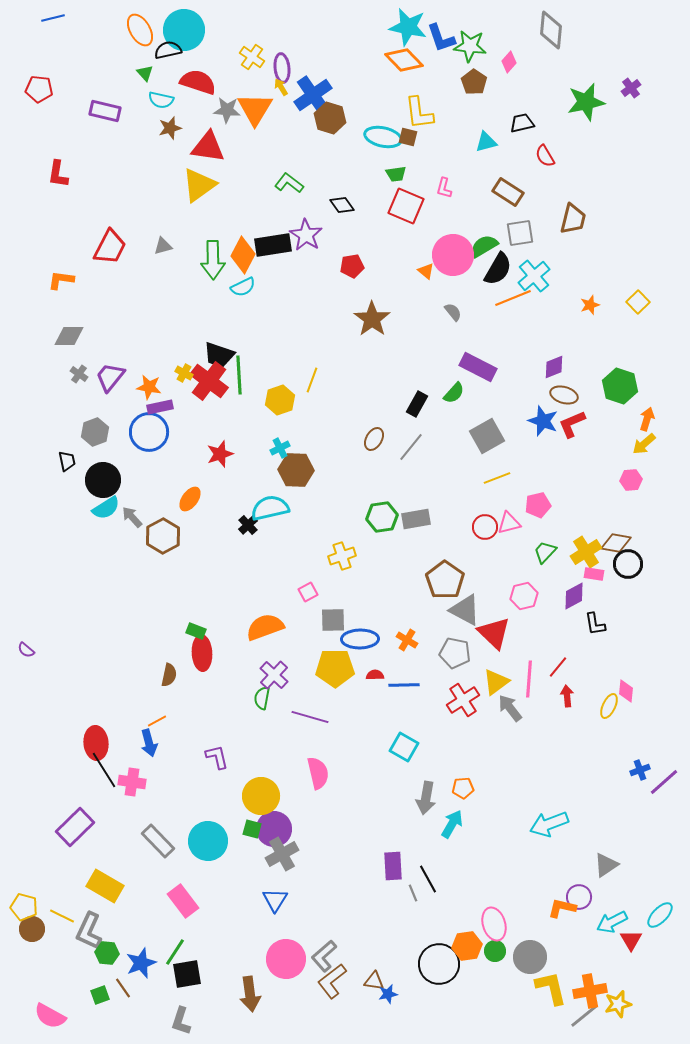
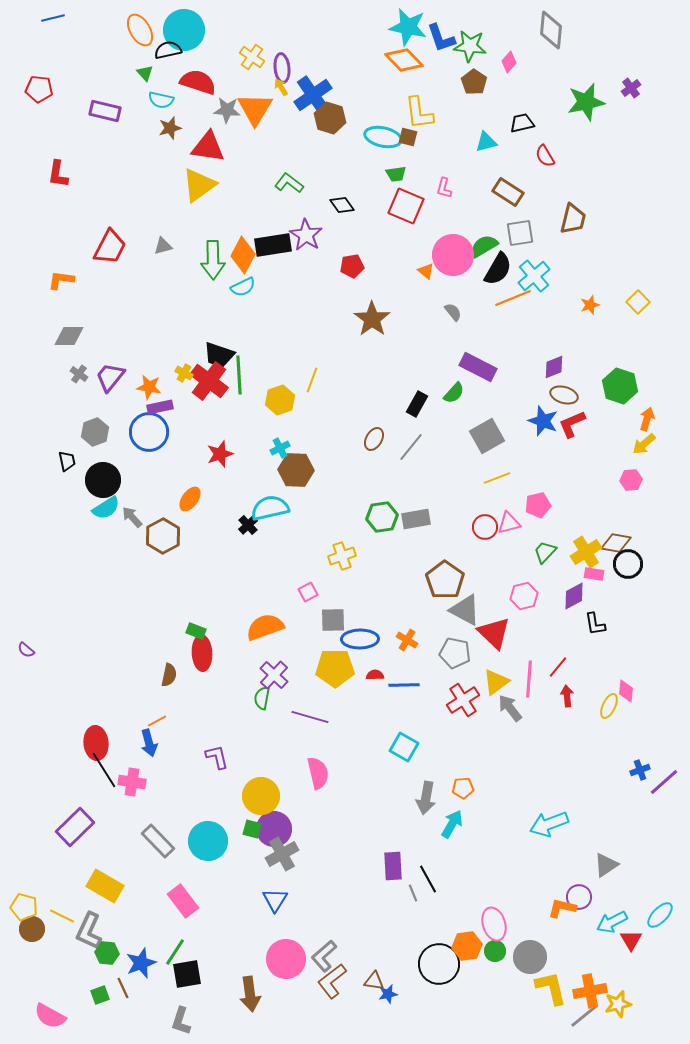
brown line at (123, 988): rotated 10 degrees clockwise
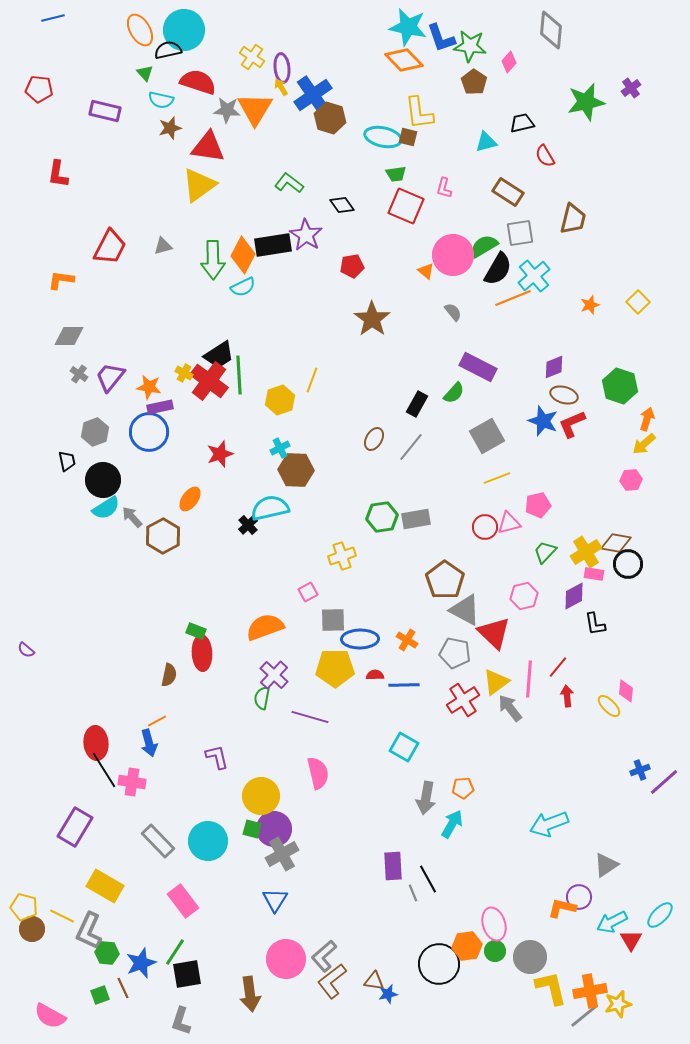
black trapezoid at (219, 355): rotated 52 degrees counterclockwise
yellow ellipse at (609, 706): rotated 70 degrees counterclockwise
purple rectangle at (75, 827): rotated 15 degrees counterclockwise
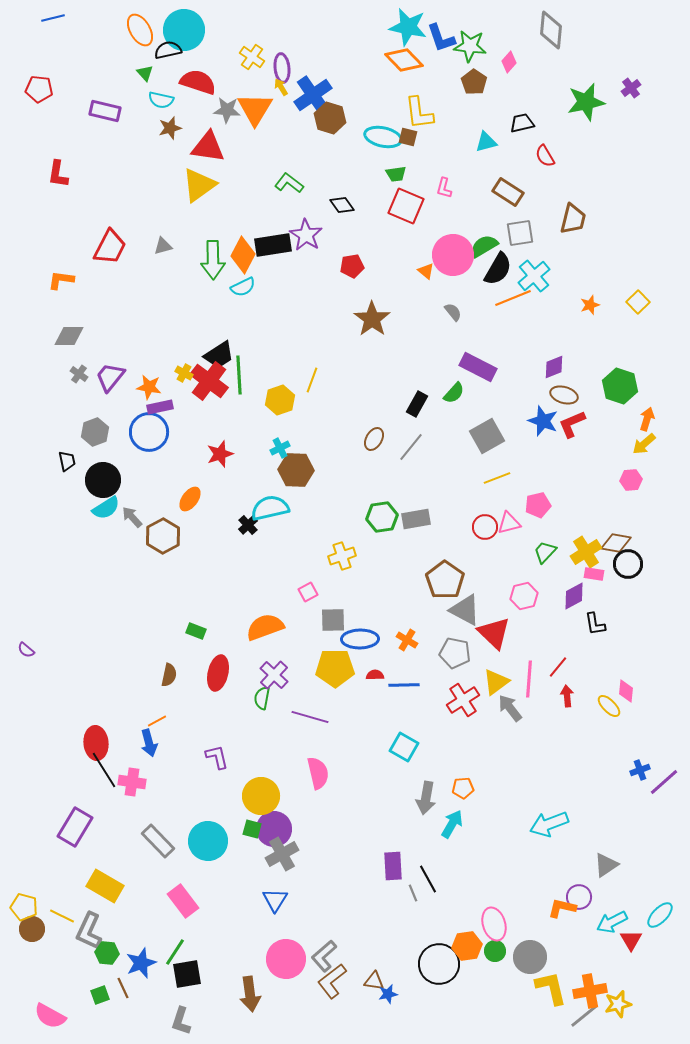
red ellipse at (202, 653): moved 16 px right, 20 px down; rotated 16 degrees clockwise
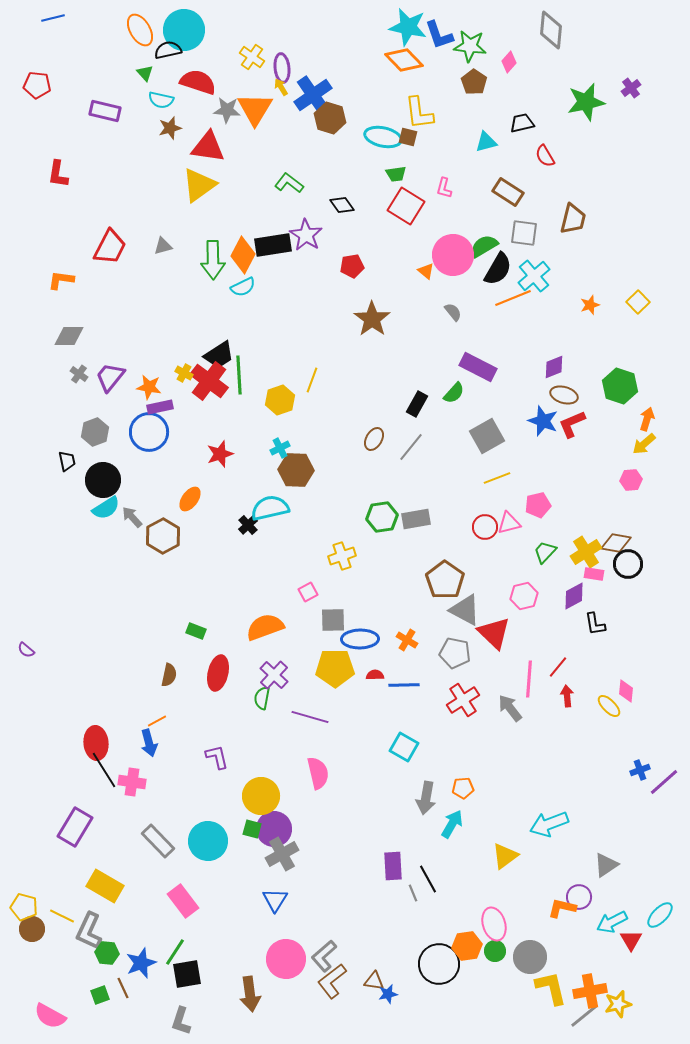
blue L-shape at (441, 38): moved 2 px left, 3 px up
red pentagon at (39, 89): moved 2 px left, 4 px up
red square at (406, 206): rotated 9 degrees clockwise
gray square at (520, 233): moved 4 px right; rotated 16 degrees clockwise
yellow triangle at (496, 682): moved 9 px right, 174 px down
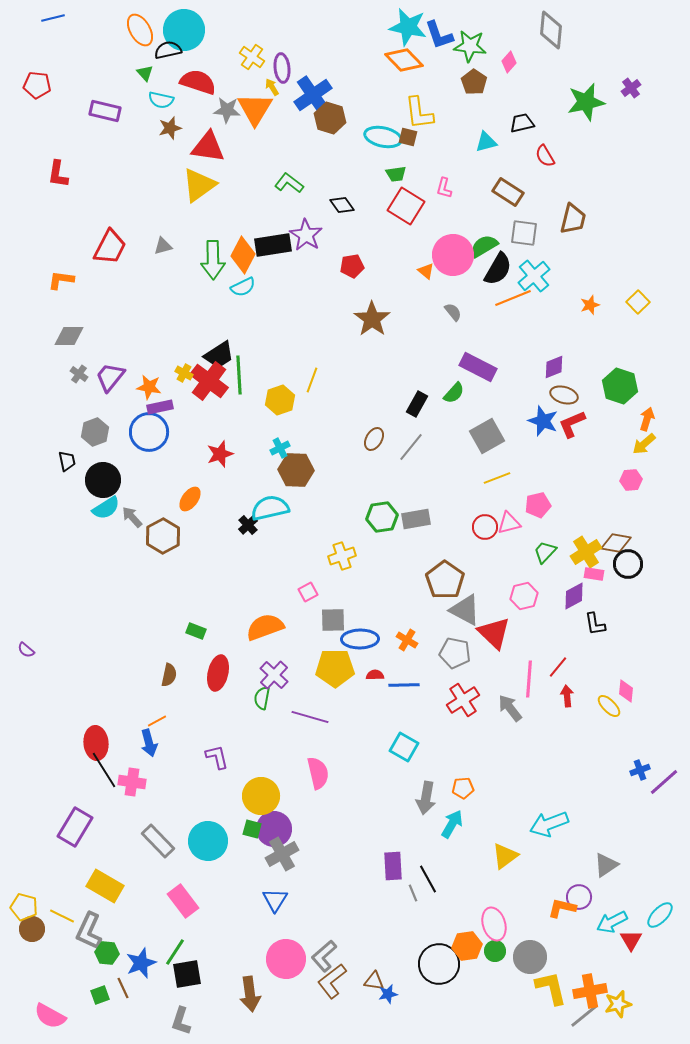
yellow arrow at (281, 87): moved 9 px left
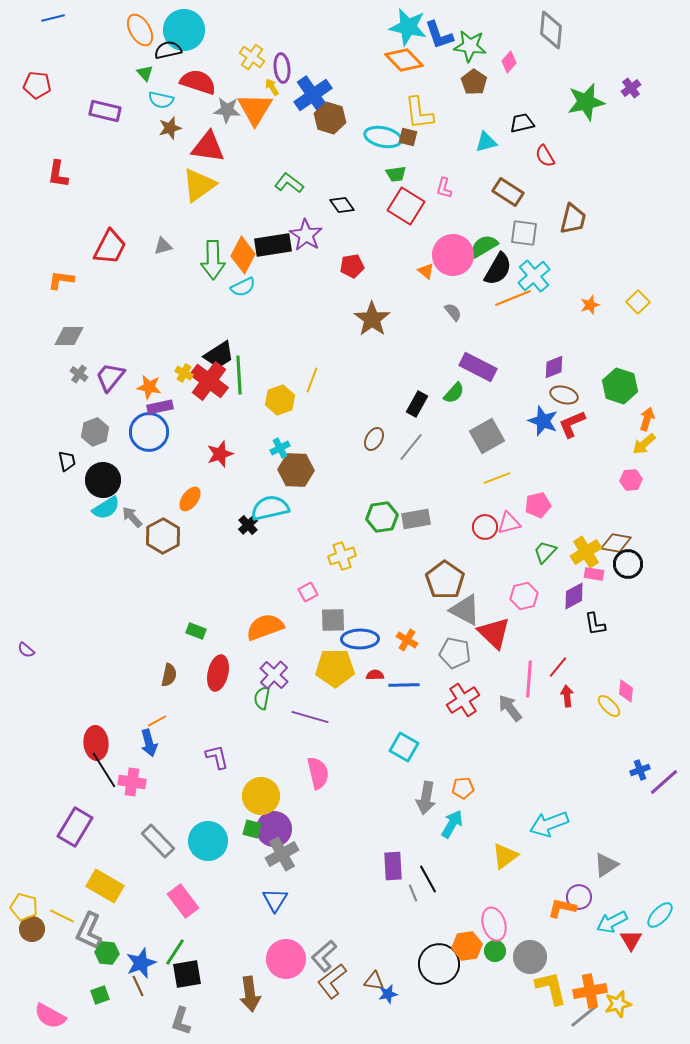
brown line at (123, 988): moved 15 px right, 2 px up
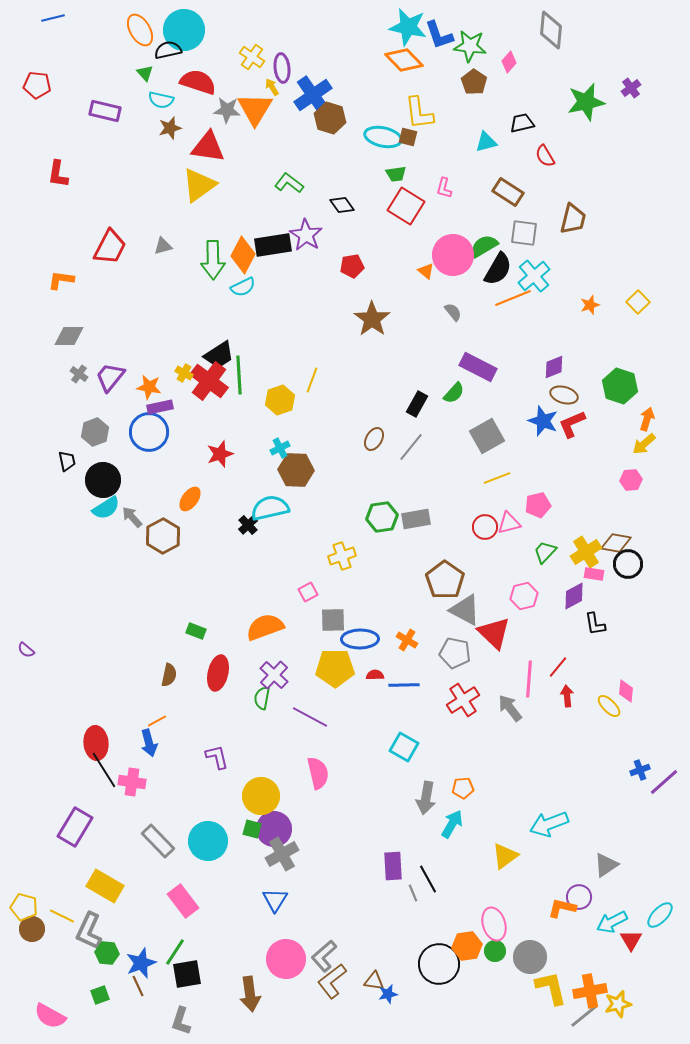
purple line at (310, 717): rotated 12 degrees clockwise
